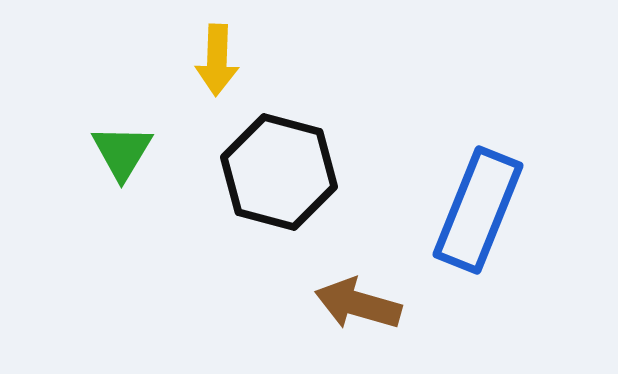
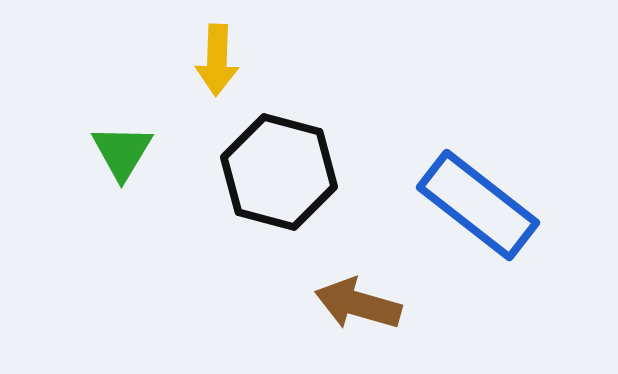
blue rectangle: moved 5 px up; rotated 74 degrees counterclockwise
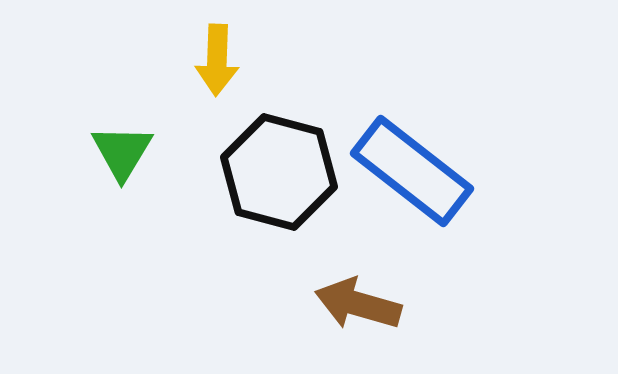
blue rectangle: moved 66 px left, 34 px up
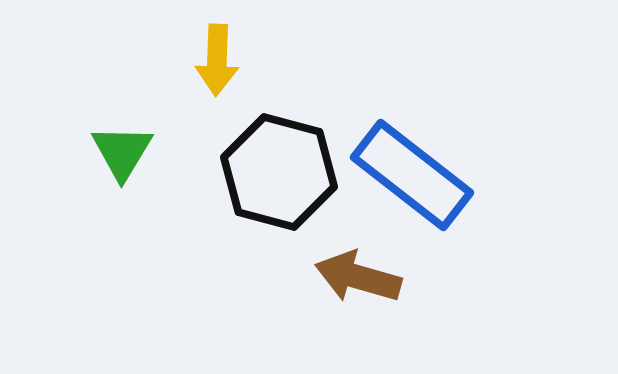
blue rectangle: moved 4 px down
brown arrow: moved 27 px up
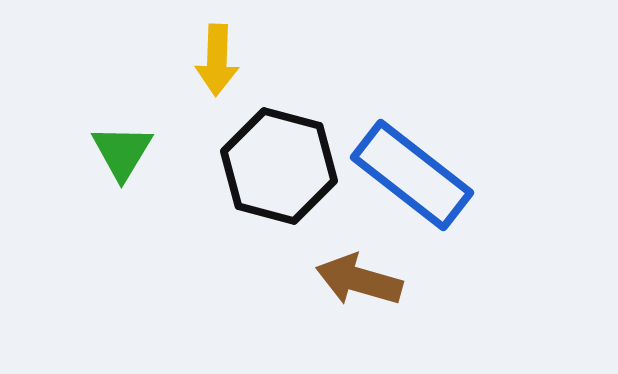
black hexagon: moved 6 px up
brown arrow: moved 1 px right, 3 px down
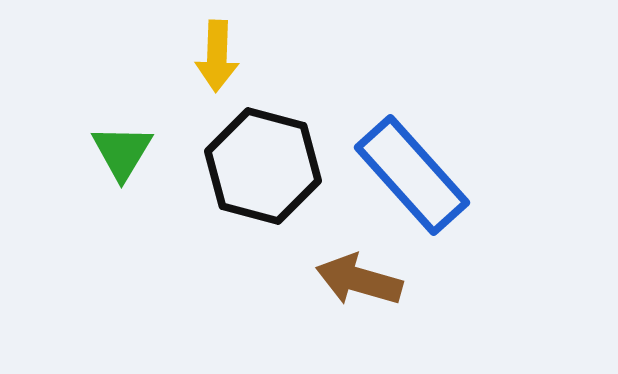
yellow arrow: moved 4 px up
black hexagon: moved 16 px left
blue rectangle: rotated 10 degrees clockwise
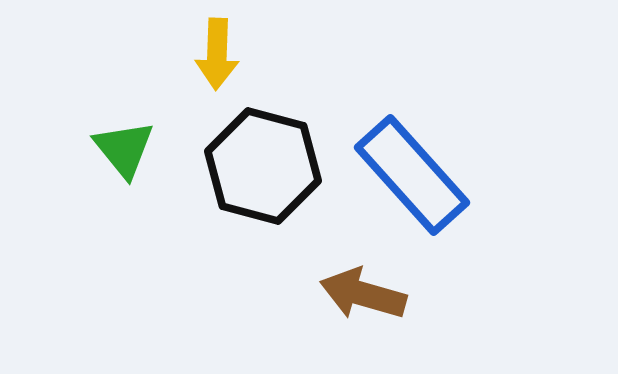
yellow arrow: moved 2 px up
green triangle: moved 2 px right, 3 px up; rotated 10 degrees counterclockwise
brown arrow: moved 4 px right, 14 px down
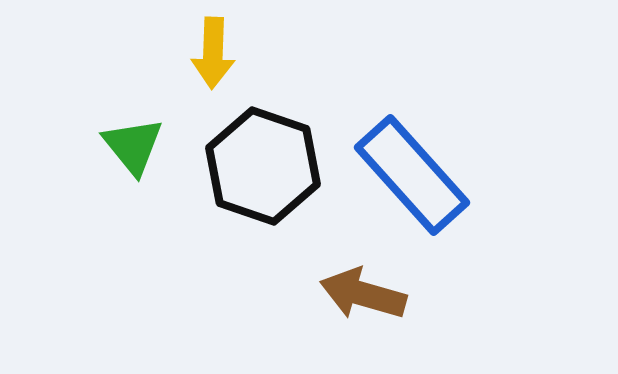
yellow arrow: moved 4 px left, 1 px up
green triangle: moved 9 px right, 3 px up
black hexagon: rotated 4 degrees clockwise
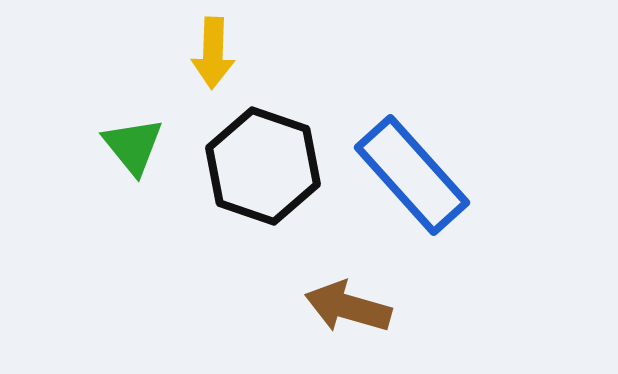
brown arrow: moved 15 px left, 13 px down
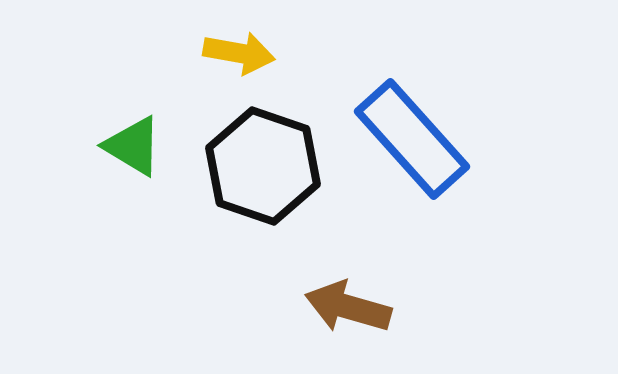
yellow arrow: moved 26 px right; rotated 82 degrees counterclockwise
green triangle: rotated 20 degrees counterclockwise
blue rectangle: moved 36 px up
